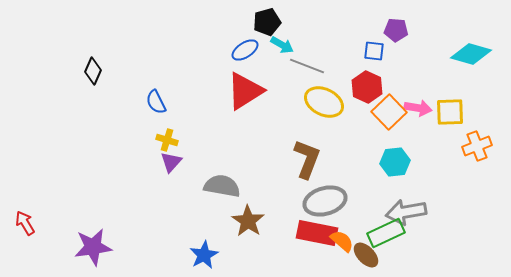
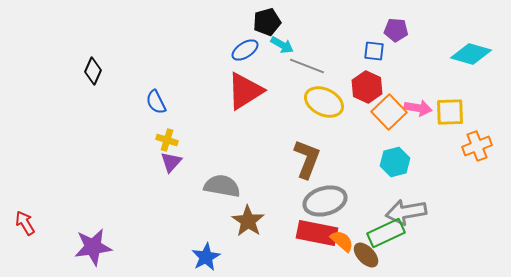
cyan hexagon: rotated 8 degrees counterclockwise
blue star: moved 2 px right, 2 px down
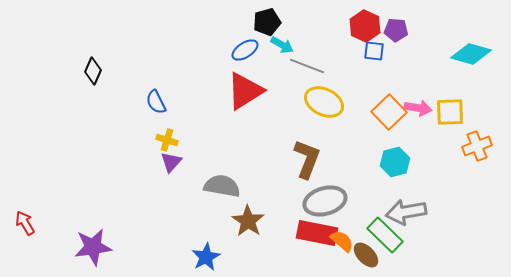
red hexagon: moved 2 px left, 61 px up
green rectangle: moved 1 px left, 2 px down; rotated 69 degrees clockwise
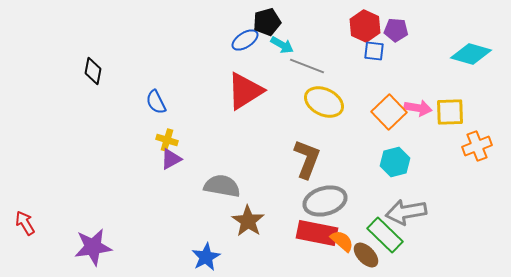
blue ellipse: moved 10 px up
black diamond: rotated 12 degrees counterclockwise
purple triangle: moved 3 px up; rotated 20 degrees clockwise
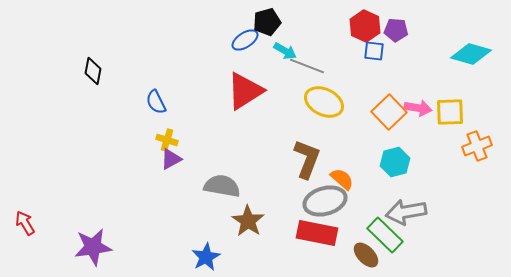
cyan arrow: moved 3 px right, 6 px down
orange semicircle: moved 62 px up
